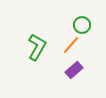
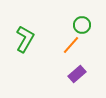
green L-shape: moved 12 px left, 8 px up
purple rectangle: moved 3 px right, 4 px down
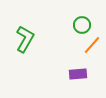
orange line: moved 21 px right
purple rectangle: moved 1 px right; rotated 36 degrees clockwise
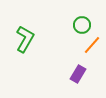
purple rectangle: rotated 54 degrees counterclockwise
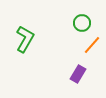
green circle: moved 2 px up
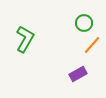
green circle: moved 2 px right
purple rectangle: rotated 30 degrees clockwise
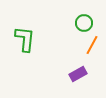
green L-shape: rotated 24 degrees counterclockwise
orange line: rotated 12 degrees counterclockwise
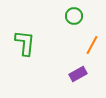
green circle: moved 10 px left, 7 px up
green L-shape: moved 4 px down
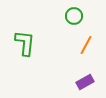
orange line: moved 6 px left
purple rectangle: moved 7 px right, 8 px down
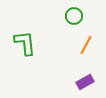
green L-shape: rotated 12 degrees counterclockwise
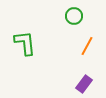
orange line: moved 1 px right, 1 px down
purple rectangle: moved 1 px left, 2 px down; rotated 24 degrees counterclockwise
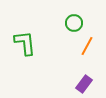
green circle: moved 7 px down
